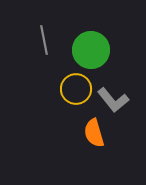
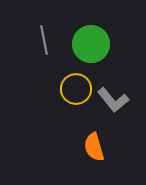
green circle: moved 6 px up
orange semicircle: moved 14 px down
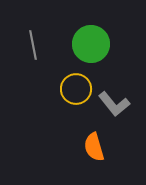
gray line: moved 11 px left, 5 px down
gray L-shape: moved 1 px right, 4 px down
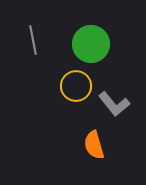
gray line: moved 5 px up
yellow circle: moved 3 px up
orange semicircle: moved 2 px up
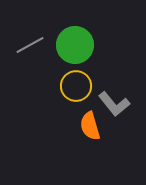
gray line: moved 3 px left, 5 px down; rotated 72 degrees clockwise
green circle: moved 16 px left, 1 px down
orange semicircle: moved 4 px left, 19 px up
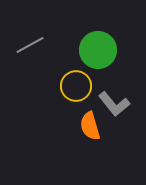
green circle: moved 23 px right, 5 px down
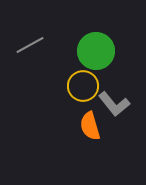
green circle: moved 2 px left, 1 px down
yellow circle: moved 7 px right
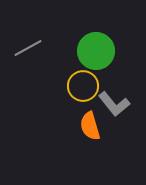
gray line: moved 2 px left, 3 px down
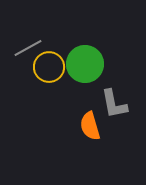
green circle: moved 11 px left, 13 px down
yellow circle: moved 34 px left, 19 px up
gray L-shape: rotated 28 degrees clockwise
